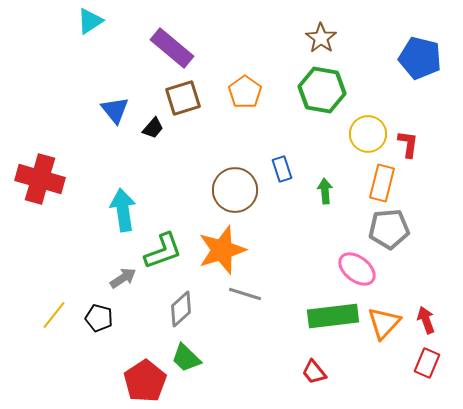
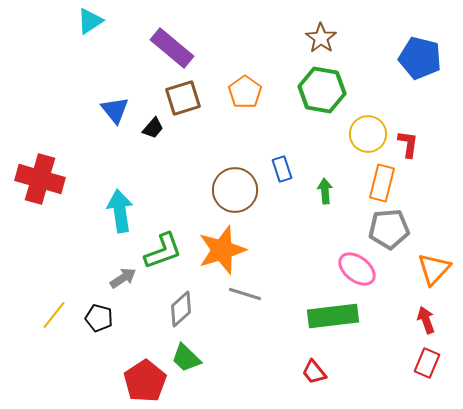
cyan arrow: moved 3 px left, 1 px down
orange triangle: moved 50 px right, 54 px up
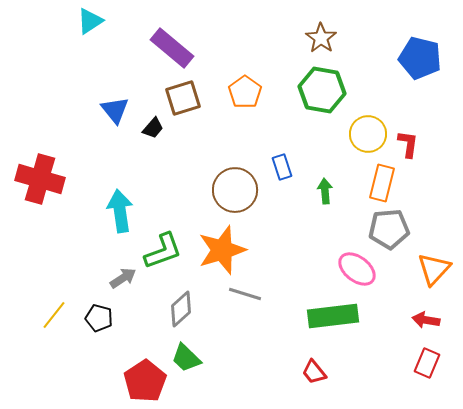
blue rectangle: moved 2 px up
red arrow: rotated 60 degrees counterclockwise
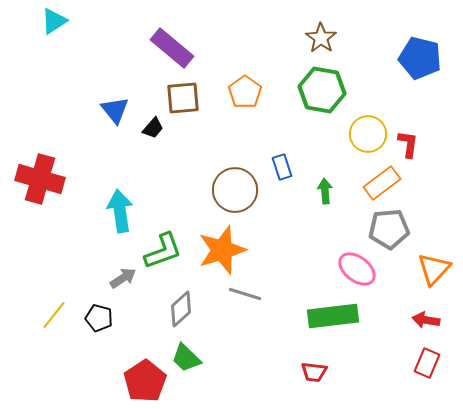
cyan triangle: moved 36 px left
brown square: rotated 12 degrees clockwise
orange rectangle: rotated 39 degrees clockwise
red trapezoid: rotated 44 degrees counterclockwise
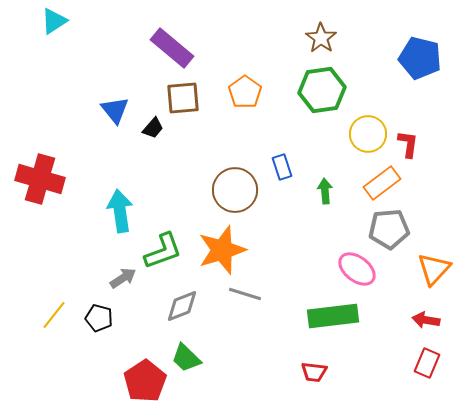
green hexagon: rotated 18 degrees counterclockwise
gray diamond: moved 1 px right, 3 px up; rotated 21 degrees clockwise
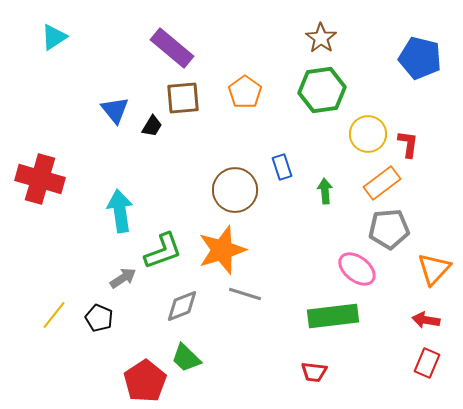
cyan triangle: moved 16 px down
black trapezoid: moved 1 px left, 2 px up; rotated 10 degrees counterclockwise
black pentagon: rotated 8 degrees clockwise
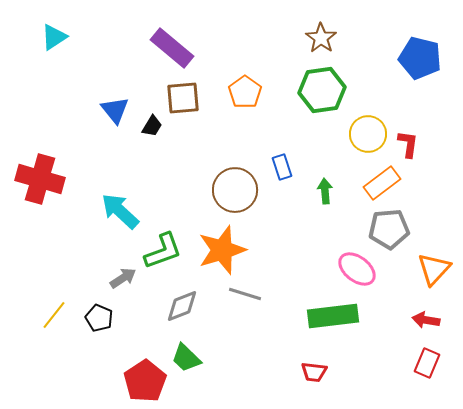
cyan arrow: rotated 39 degrees counterclockwise
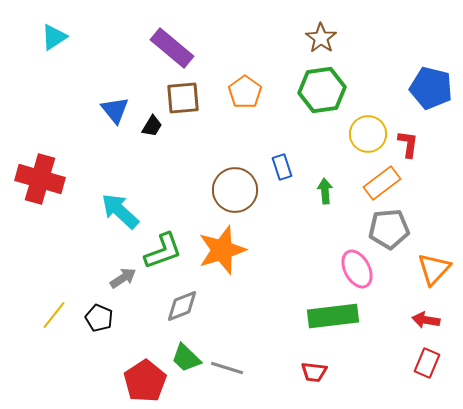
blue pentagon: moved 11 px right, 30 px down
pink ellipse: rotated 24 degrees clockwise
gray line: moved 18 px left, 74 px down
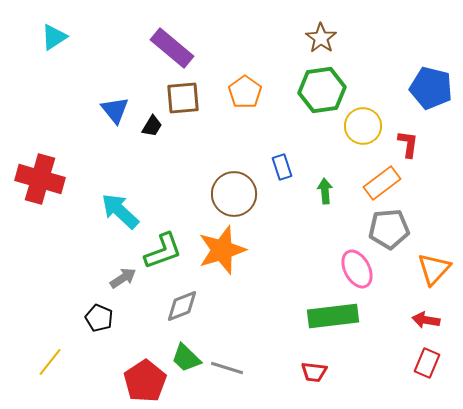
yellow circle: moved 5 px left, 8 px up
brown circle: moved 1 px left, 4 px down
yellow line: moved 4 px left, 47 px down
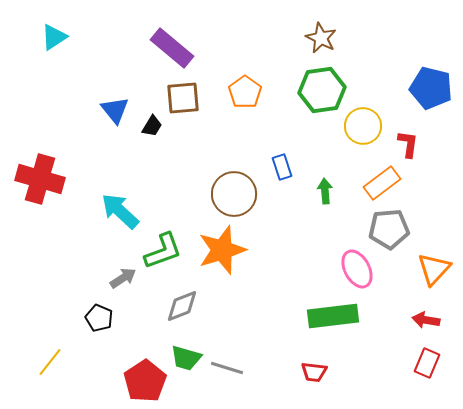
brown star: rotated 8 degrees counterclockwise
green trapezoid: rotated 28 degrees counterclockwise
